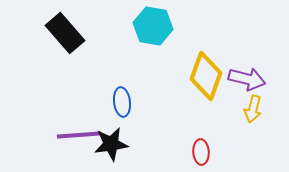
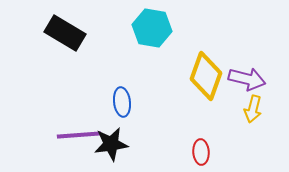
cyan hexagon: moved 1 px left, 2 px down
black rectangle: rotated 18 degrees counterclockwise
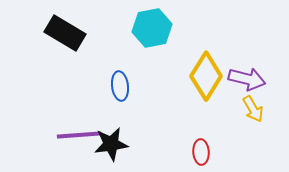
cyan hexagon: rotated 21 degrees counterclockwise
yellow diamond: rotated 12 degrees clockwise
blue ellipse: moved 2 px left, 16 px up
yellow arrow: rotated 44 degrees counterclockwise
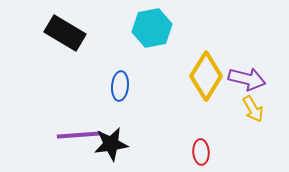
blue ellipse: rotated 12 degrees clockwise
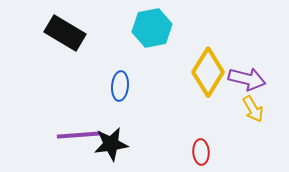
yellow diamond: moved 2 px right, 4 px up
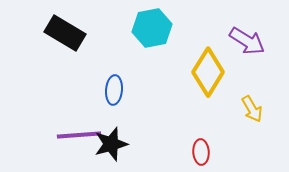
purple arrow: moved 38 px up; rotated 18 degrees clockwise
blue ellipse: moved 6 px left, 4 px down
yellow arrow: moved 1 px left
black star: rotated 8 degrees counterclockwise
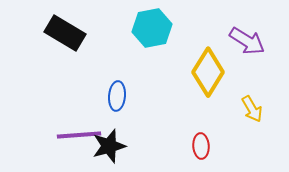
blue ellipse: moved 3 px right, 6 px down
black star: moved 2 px left, 2 px down
red ellipse: moved 6 px up
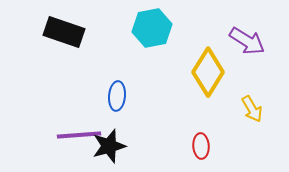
black rectangle: moved 1 px left, 1 px up; rotated 12 degrees counterclockwise
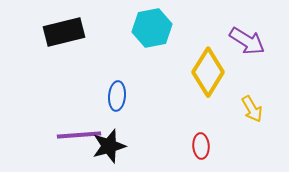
black rectangle: rotated 33 degrees counterclockwise
